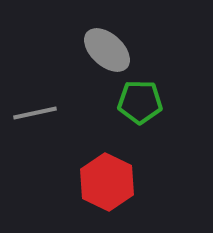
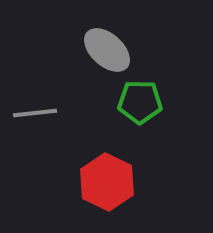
gray line: rotated 6 degrees clockwise
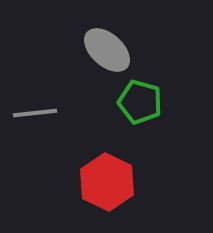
green pentagon: rotated 15 degrees clockwise
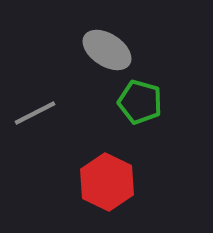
gray ellipse: rotated 9 degrees counterclockwise
gray line: rotated 21 degrees counterclockwise
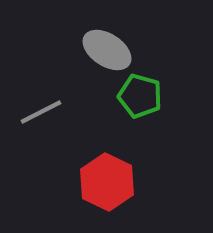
green pentagon: moved 6 px up
gray line: moved 6 px right, 1 px up
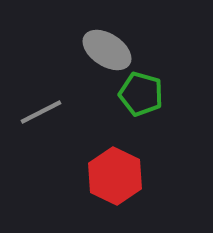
green pentagon: moved 1 px right, 2 px up
red hexagon: moved 8 px right, 6 px up
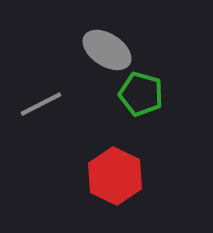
gray line: moved 8 px up
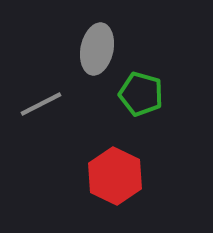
gray ellipse: moved 10 px left, 1 px up; rotated 69 degrees clockwise
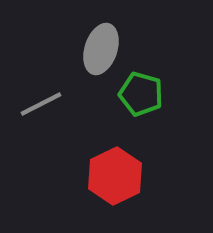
gray ellipse: moved 4 px right; rotated 6 degrees clockwise
red hexagon: rotated 8 degrees clockwise
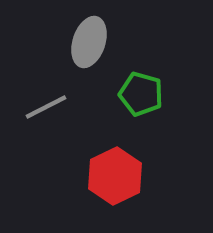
gray ellipse: moved 12 px left, 7 px up
gray line: moved 5 px right, 3 px down
